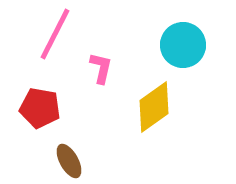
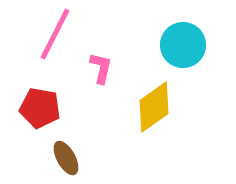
brown ellipse: moved 3 px left, 3 px up
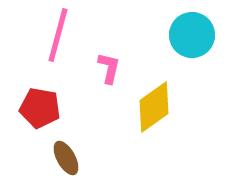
pink line: moved 3 px right, 1 px down; rotated 12 degrees counterclockwise
cyan circle: moved 9 px right, 10 px up
pink L-shape: moved 8 px right
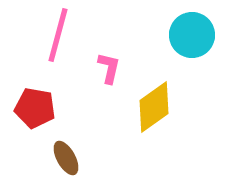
red pentagon: moved 5 px left
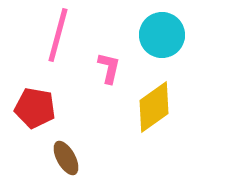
cyan circle: moved 30 px left
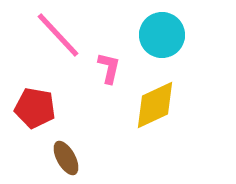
pink line: rotated 58 degrees counterclockwise
yellow diamond: moved 1 px right, 2 px up; rotated 10 degrees clockwise
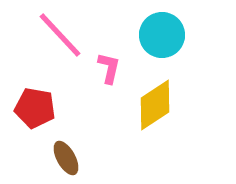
pink line: moved 2 px right
yellow diamond: rotated 8 degrees counterclockwise
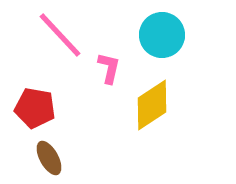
yellow diamond: moved 3 px left
brown ellipse: moved 17 px left
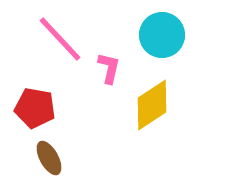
pink line: moved 4 px down
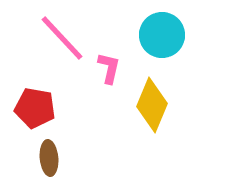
pink line: moved 2 px right, 1 px up
yellow diamond: rotated 34 degrees counterclockwise
brown ellipse: rotated 24 degrees clockwise
